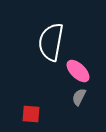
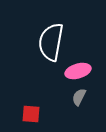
pink ellipse: rotated 60 degrees counterclockwise
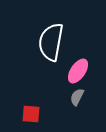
pink ellipse: rotated 40 degrees counterclockwise
gray semicircle: moved 2 px left
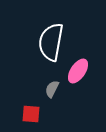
gray semicircle: moved 25 px left, 8 px up
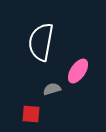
white semicircle: moved 10 px left
gray semicircle: rotated 48 degrees clockwise
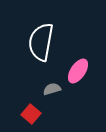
red square: rotated 36 degrees clockwise
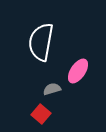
red square: moved 10 px right
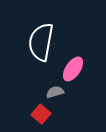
pink ellipse: moved 5 px left, 2 px up
gray semicircle: moved 3 px right, 3 px down
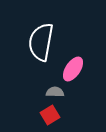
gray semicircle: rotated 18 degrees clockwise
red square: moved 9 px right, 1 px down; rotated 18 degrees clockwise
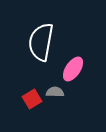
red square: moved 18 px left, 16 px up
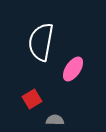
gray semicircle: moved 28 px down
